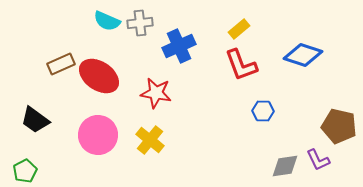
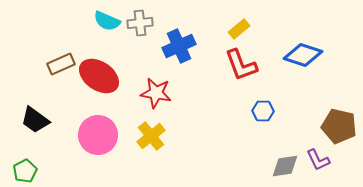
yellow cross: moved 1 px right, 4 px up; rotated 12 degrees clockwise
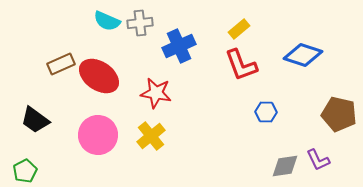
blue hexagon: moved 3 px right, 1 px down
brown pentagon: moved 12 px up
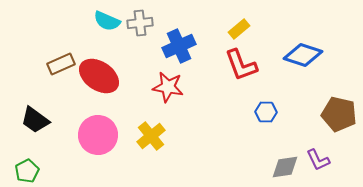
red star: moved 12 px right, 6 px up
gray diamond: moved 1 px down
green pentagon: moved 2 px right
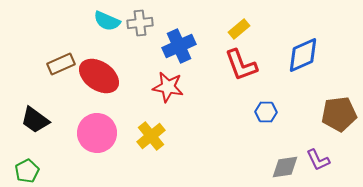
blue diamond: rotated 42 degrees counterclockwise
brown pentagon: rotated 20 degrees counterclockwise
pink circle: moved 1 px left, 2 px up
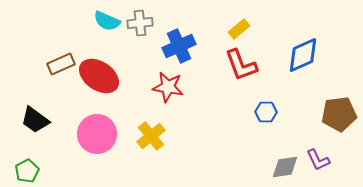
pink circle: moved 1 px down
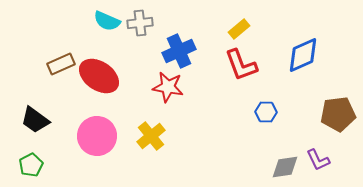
blue cross: moved 5 px down
brown pentagon: moved 1 px left
pink circle: moved 2 px down
green pentagon: moved 4 px right, 6 px up
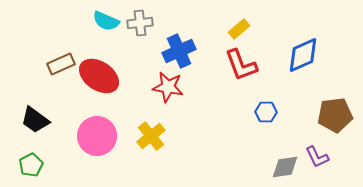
cyan semicircle: moved 1 px left
brown pentagon: moved 3 px left, 1 px down
purple L-shape: moved 1 px left, 3 px up
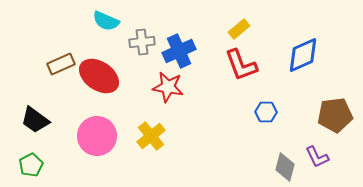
gray cross: moved 2 px right, 19 px down
gray diamond: rotated 68 degrees counterclockwise
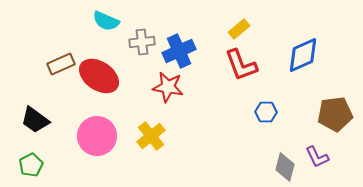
brown pentagon: moved 1 px up
